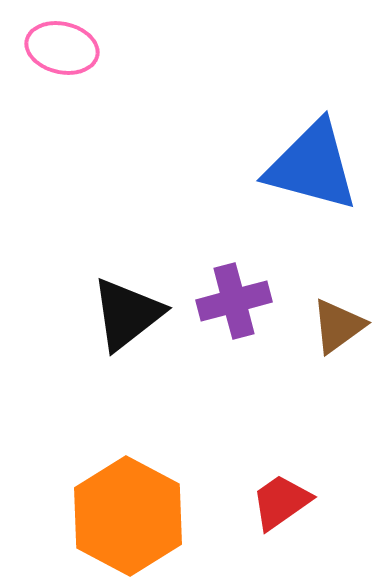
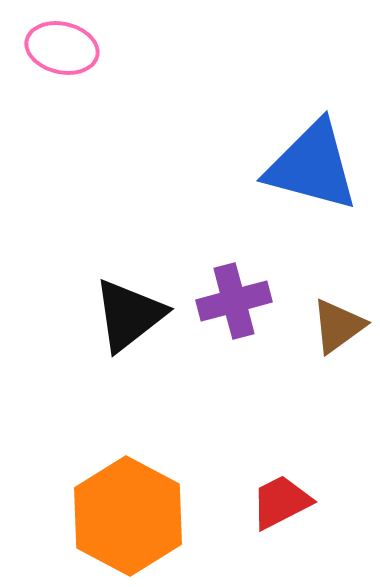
black triangle: moved 2 px right, 1 px down
red trapezoid: rotated 8 degrees clockwise
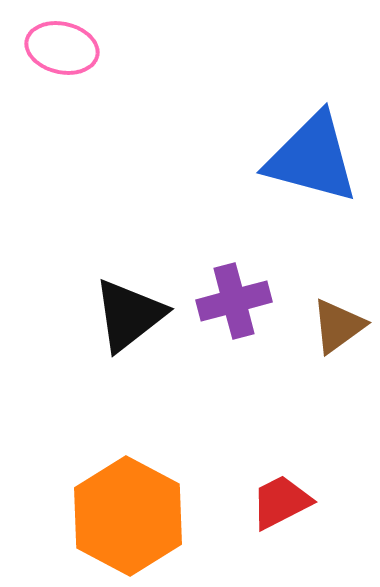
blue triangle: moved 8 px up
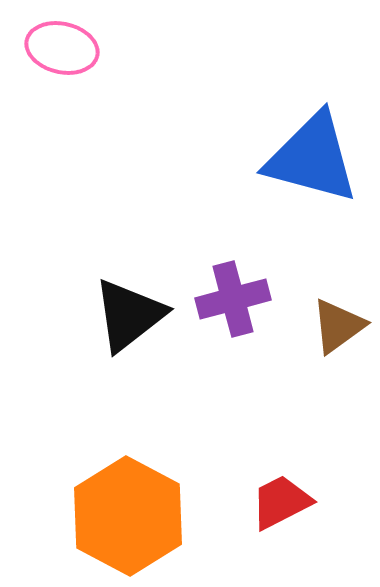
purple cross: moved 1 px left, 2 px up
